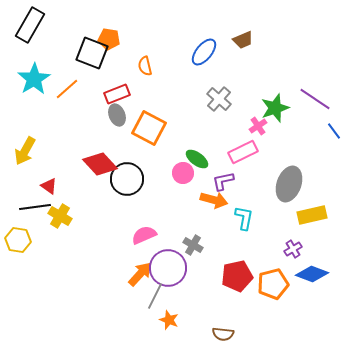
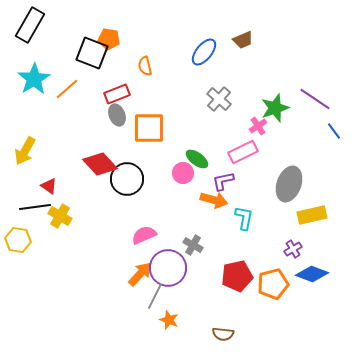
orange square at (149, 128): rotated 28 degrees counterclockwise
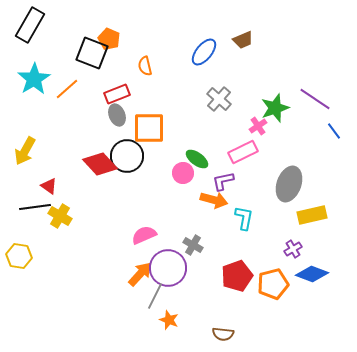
orange pentagon at (109, 39): rotated 15 degrees clockwise
black circle at (127, 179): moved 23 px up
yellow hexagon at (18, 240): moved 1 px right, 16 px down
red pentagon at (237, 276): rotated 8 degrees counterclockwise
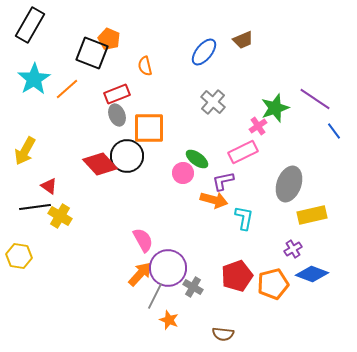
gray cross at (219, 99): moved 6 px left, 3 px down
pink semicircle at (144, 235): moved 1 px left, 5 px down; rotated 85 degrees clockwise
gray cross at (193, 245): moved 42 px down
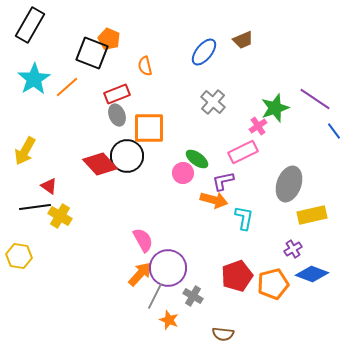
orange line at (67, 89): moved 2 px up
gray cross at (193, 287): moved 9 px down
